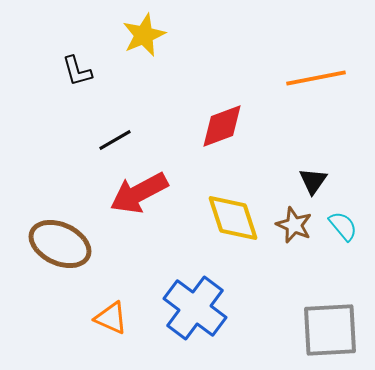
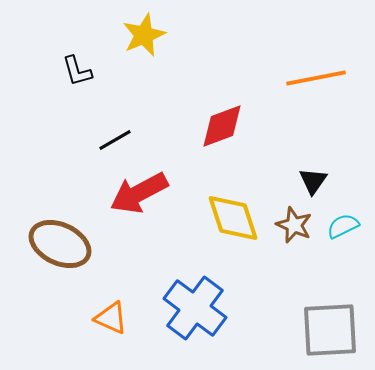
cyan semicircle: rotated 76 degrees counterclockwise
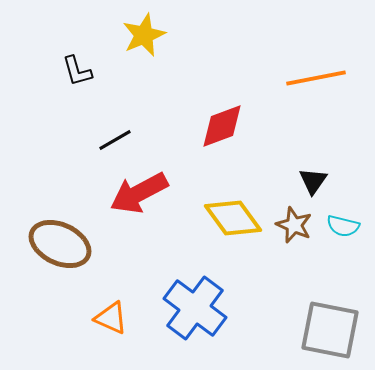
yellow diamond: rotated 18 degrees counterclockwise
cyan semicircle: rotated 140 degrees counterclockwise
gray square: rotated 14 degrees clockwise
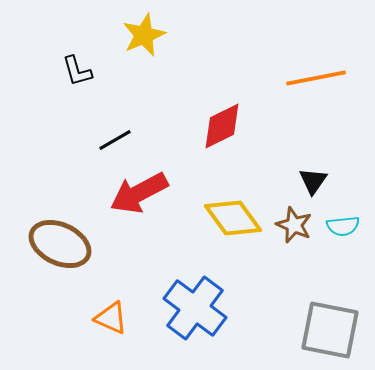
red diamond: rotated 6 degrees counterclockwise
cyan semicircle: rotated 20 degrees counterclockwise
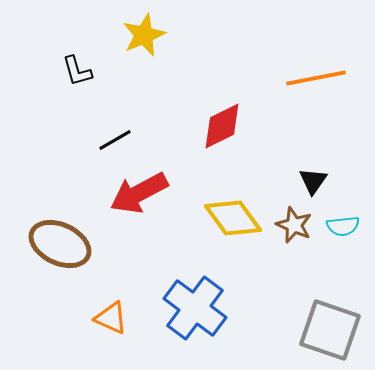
gray square: rotated 8 degrees clockwise
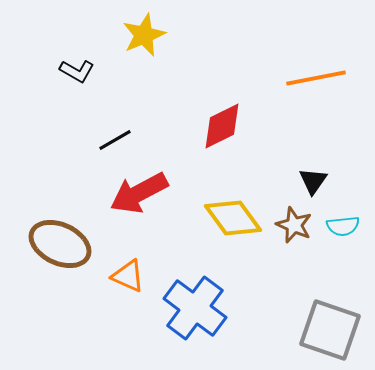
black L-shape: rotated 44 degrees counterclockwise
orange triangle: moved 17 px right, 42 px up
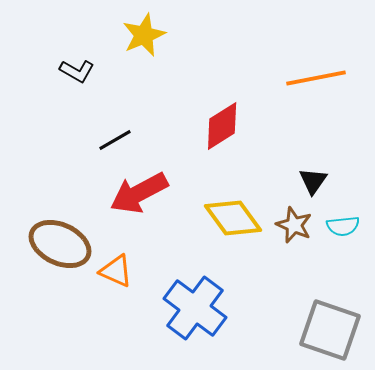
red diamond: rotated 6 degrees counterclockwise
orange triangle: moved 12 px left, 5 px up
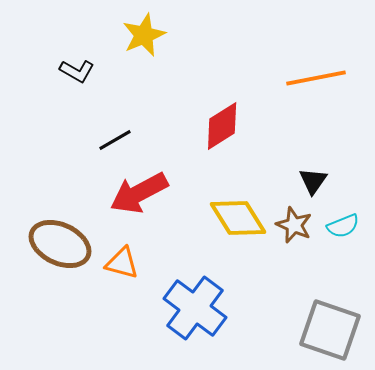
yellow diamond: moved 5 px right; rotated 4 degrees clockwise
cyan semicircle: rotated 16 degrees counterclockwise
orange triangle: moved 6 px right, 8 px up; rotated 9 degrees counterclockwise
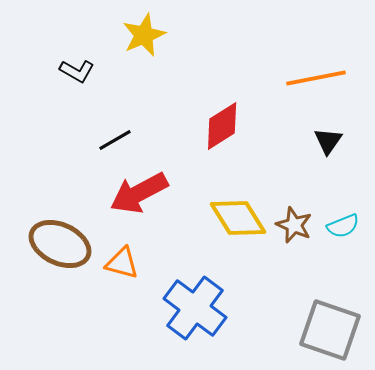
black triangle: moved 15 px right, 40 px up
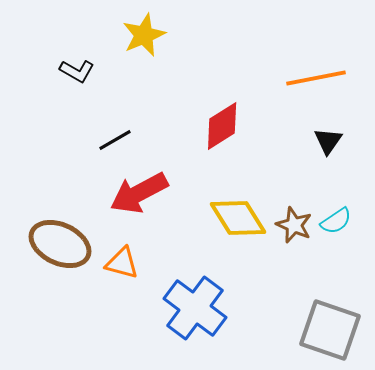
cyan semicircle: moved 7 px left, 5 px up; rotated 12 degrees counterclockwise
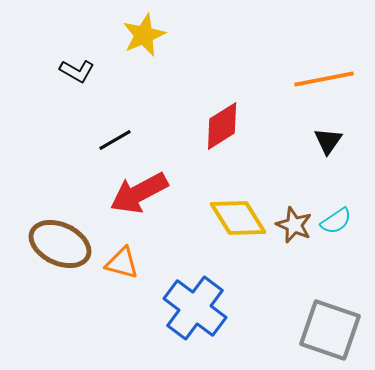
orange line: moved 8 px right, 1 px down
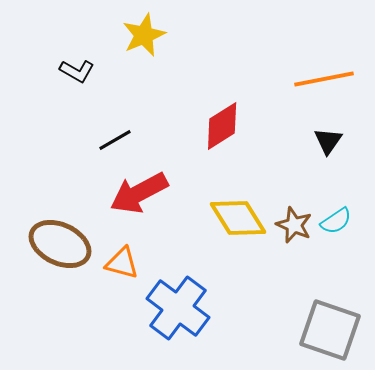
blue cross: moved 17 px left
